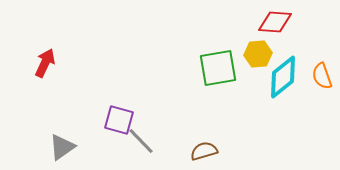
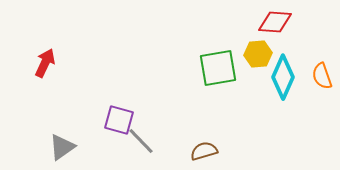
cyan diamond: rotated 27 degrees counterclockwise
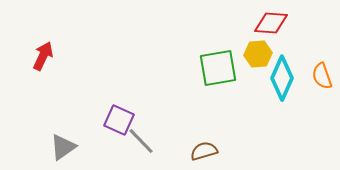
red diamond: moved 4 px left, 1 px down
red arrow: moved 2 px left, 7 px up
cyan diamond: moved 1 px left, 1 px down
purple square: rotated 8 degrees clockwise
gray triangle: moved 1 px right
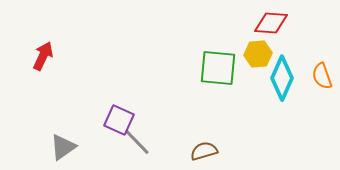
green square: rotated 15 degrees clockwise
gray line: moved 4 px left, 1 px down
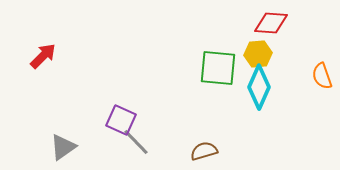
red arrow: rotated 20 degrees clockwise
cyan diamond: moved 23 px left, 9 px down
purple square: moved 2 px right
gray line: moved 1 px left
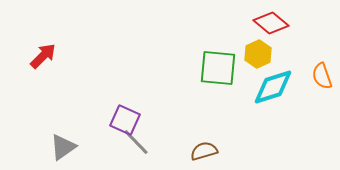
red diamond: rotated 36 degrees clockwise
yellow hexagon: rotated 20 degrees counterclockwise
cyan diamond: moved 14 px right; rotated 48 degrees clockwise
purple square: moved 4 px right
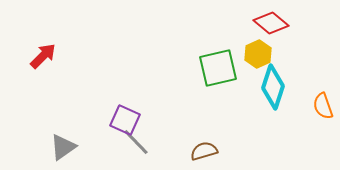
green square: rotated 18 degrees counterclockwise
orange semicircle: moved 1 px right, 30 px down
cyan diamond: rotated 54 degrees counterclockwise
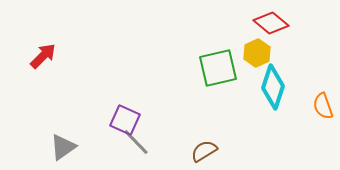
yellow hexagon: moved 1 px left, 1 px up
brown semicircle: rotated 16 degrees counterclockwise
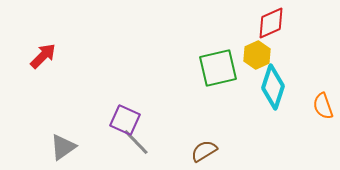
red diamond: rotated 64 degrees counterclockwise
yellow hexagon: moved 2 px down
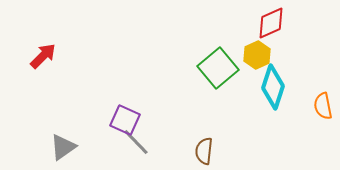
green square: rotated 27 degrees counterclockwise
orange semicircle: rotated 8 degrees clockwise
brown semicircle: rotated 52 degrees counterclockwise
